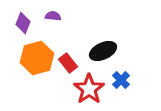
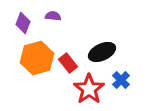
black ellipse: moved 1 px left, 1 px down
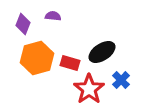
purple diamond: moved 1 px down
black ellipse: rotated 8 degrees counterclockwise
red rectangle: moved 2 px right; rotated 36 degrees counterclockwise
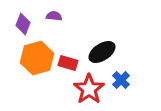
purple semicircle: moved 1 px right
red rectangle: moved 2 px left
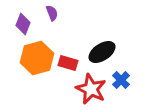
purple semicircle: moved 2 px left, 3 px up; rotated 63 degrees clockwise
red star: moved 2 px right; rotated 12 degrees counterclockwise
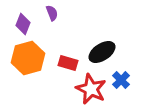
orange hexagon: moved 9 px left
